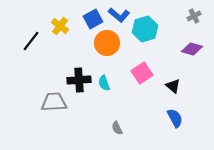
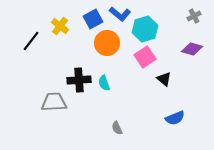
blue L-shape: moved 1 px right, 1 px up
pink square: moved 3 px right, 16 px up
black triangle: moved 9 px left, 7 px up
blue semicircle: rotated 96 degrees clockwise
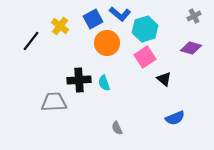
purple diamond: moved 1 px left, 1 px up
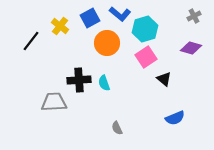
blue square: moved 3 px left, 1 px up
pink square: moved 1 px right
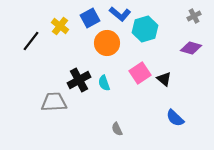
pink square: moved 6 px left, 16 px down
black cross: rotated 25 degrees counterclockwise
blue semicircle: rotated 66 degrees clockwise
gray semicircle: moved 1 px down
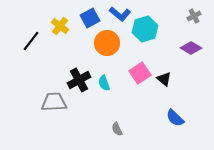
purple diamond: rotated 15 degrees clockwise
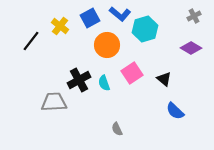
orange circle: moved 2 px down
pink square: moved 8 px left
blue semicircle: moved 7 px up
